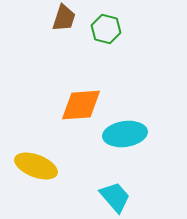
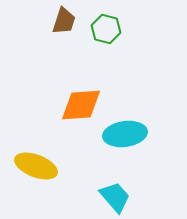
brown trapezoid: moved 3 px down
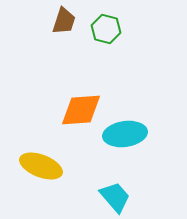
orange diamond: moved 5 px down
yellow ellipse: moved 5 px right
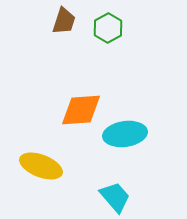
green hexagon: moved 2 px right, 1 px up; rotated 16 degrees clockwise
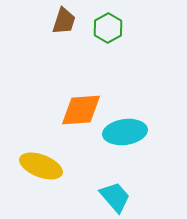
cyan ellipse: moved 2 px up
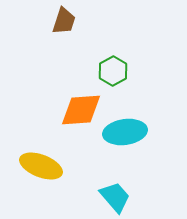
green hexagon: moved 5 px right, 43 px down
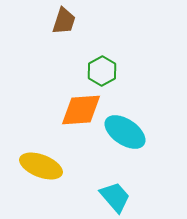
green hexagon: moved 11 px left
cyan ellipse: rotated 42 degrees clockwise
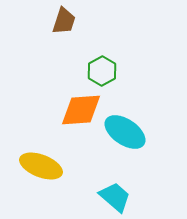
cyan trapezoid: rotated 8 degrees counterclockwise
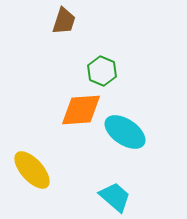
green hexagon: rotated 8 degrees counterclockwise
yellow ellipse: moved 9 px left, 4 px down; rotated 27 degrees clockwise
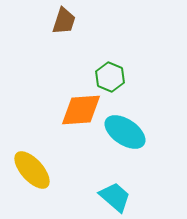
green hexagon: moved 8 px right, 6 px down
